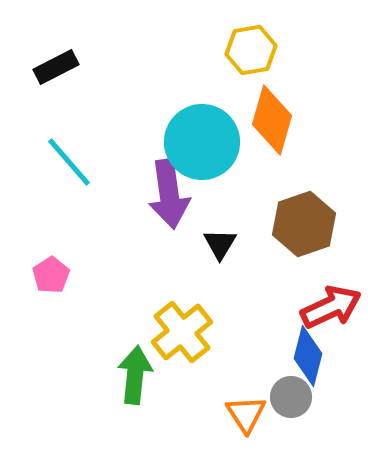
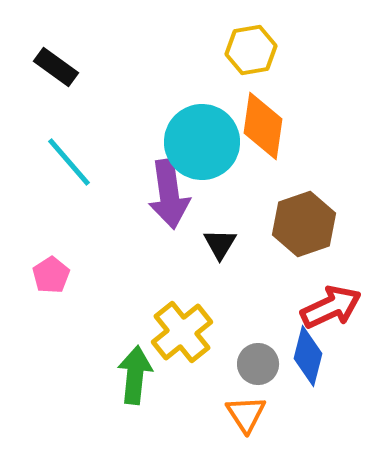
black rectangle: rotated 63 degrees clockwise
orange diamond: moved 9 px left, 6 px down; rotated 8 degrees counterclockwise
gray circle: moved 33 px left, 33 px up
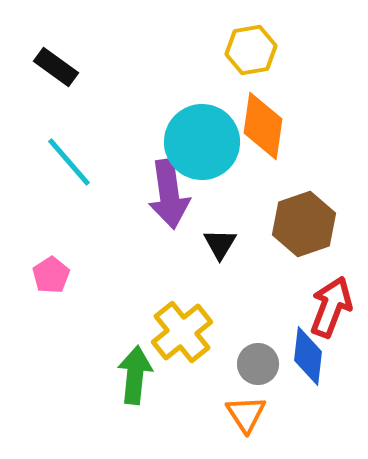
red arrow: rotated 44 degrees counterclockwise
blue diamond: rotated 8 degrees counterclockwise
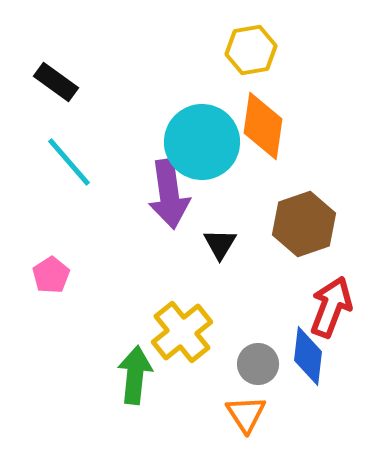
black rectangle: moved 15 px down
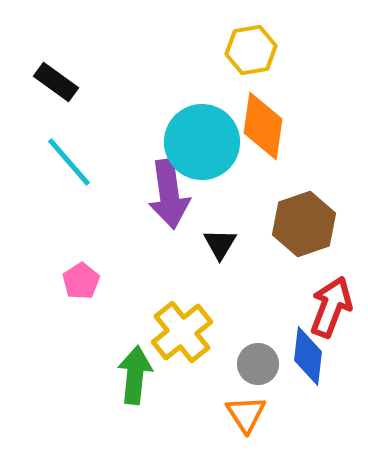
pink pentagon: moved 30 px right, 6 px down
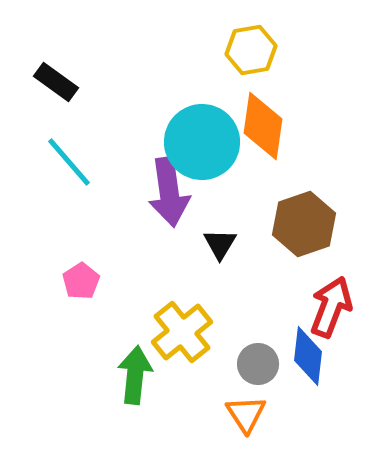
purple arrow: moved 2 px up
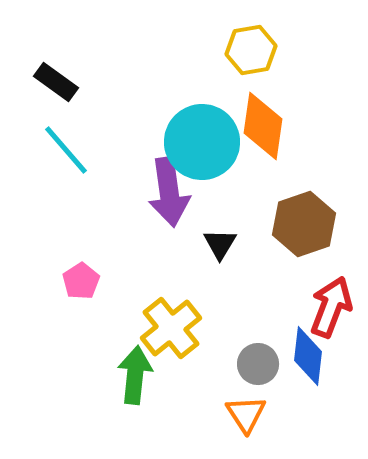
cyan line: moved 3 px left, 12 px up
yellow cross: moved 11 px left, 4 px up
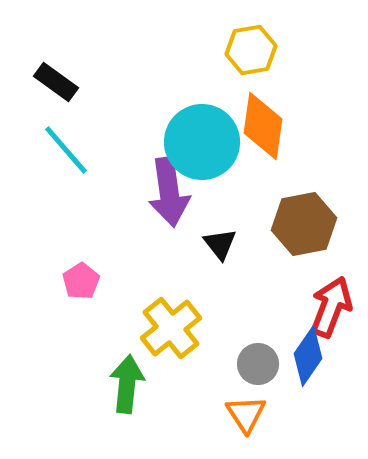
brown hexagon: rotated 8 degrees clockwise
black triangle: rotated 9 degrees counterclockwise
blue diamond: rotated 28 degrees clockwise
green arrow: moved 8 px left, 9 px down
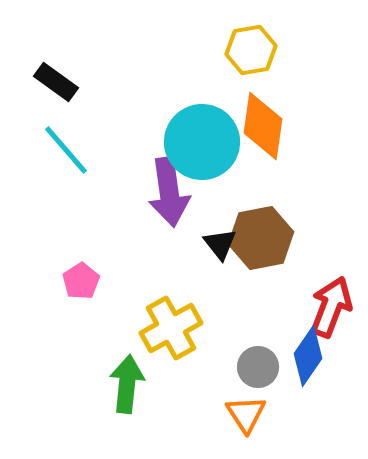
brown hexagon: moved 43 px left, 14 px down
yellow cross: rotated 10 degrees clockwise
gray circle: moved 3 px down
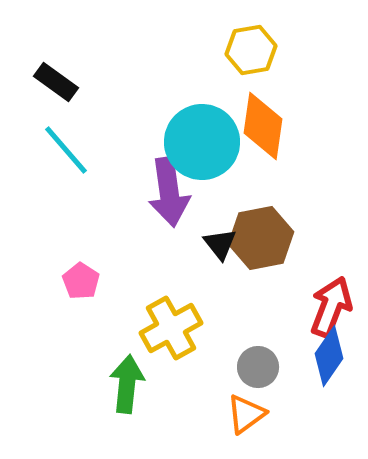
pink pentagon: rotated 6 degrees counterclockwise
blue diamond: moved 21 px right
orange triangle: rotated 27 degrees clockwise
